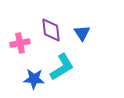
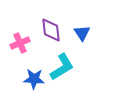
pink cross: rotated 12 degrees counterclockwise
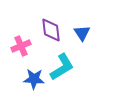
pink cross: moved 1 px right, 3 px down
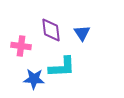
pink cross: rotated 30 degrees clockwise
cyan L-shape: rotated 28 degrees clockwise
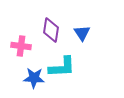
purple diamond: rotated 15 degrees clockwise
blue star: moved 1 px up
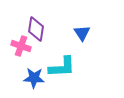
purple diamond: moved 15 px left, 1 px up
pink cross: rotated 12 degrees clockwise
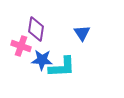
blue star: moved 8 px right, 18 px up
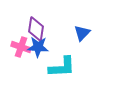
blue triangle: rotated 18 degrees clockwise
pink cross: moved 1 px down
blue star: moved 4 px left, 13 px up
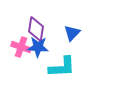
blue triangle: moved 10 px left
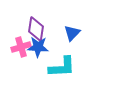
pink cross: rotated 36 degrees counterclockwise
